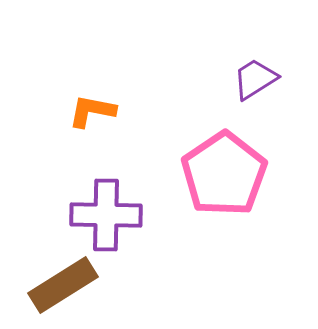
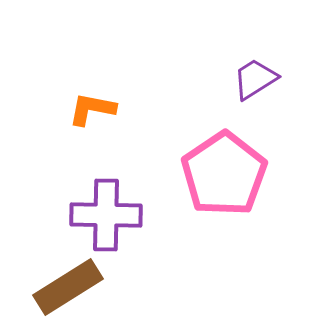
orange L-shape: moved 2 px up
brown rectangle: moved 5 px right, 2 px down
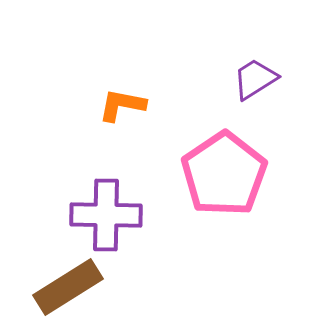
orange L-shape: moved 30 px right, 4 px up
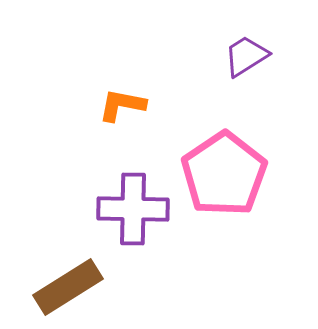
purple trapezoid: moved 9 px left, 23 px up
purple cross: moved 27 px right, 6 px up
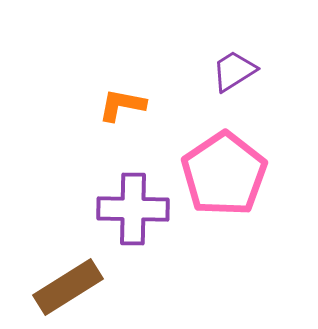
purple trapezoid: moved 12 px left, 15 px down
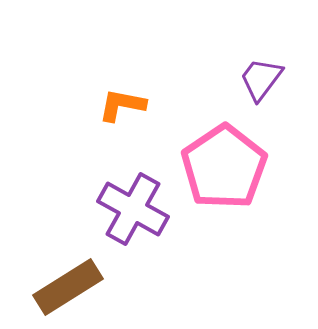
purple trapezoid: moved 27 px right, 8 px down; rotated 21 degrees counterclockwise
pink pentagon: moved 7 px up
purple cross: rotated 28 degrees clockwise
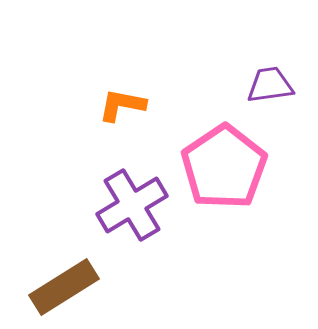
purple trapezoid: moved 9 px right, 6 px down; rotated 45 degrees clockwise
purple cross: moved 1 px left, 4 px up; rotated 30 degrees clockwise
brown rectangle: moved 4 px left
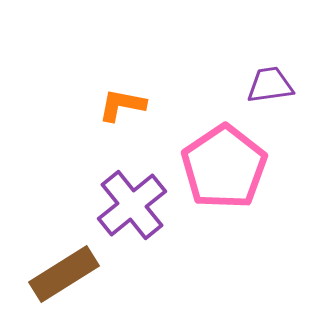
purple cross: rotated 8 degrees counterclockwise
brown rectangle: moved 13 px up
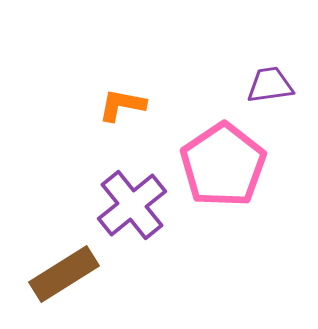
pink pentagon: moved 1 px left, 2 px up
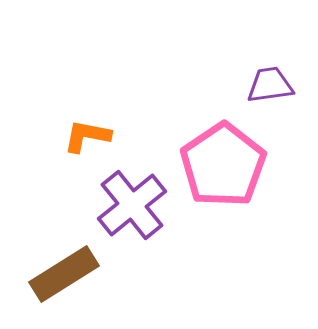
orange L-shape: moved 35 px left, 31 px down
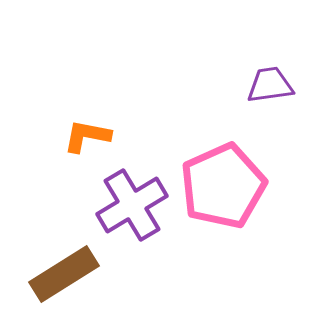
pink pentagon: moved 21 px down; rotated 10 degrees clockwise
purple cross: rotated 8 degrees clockwise
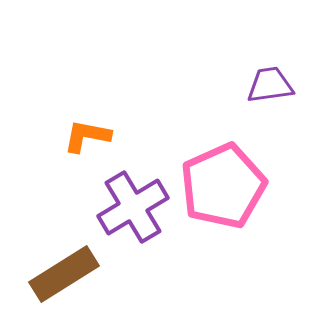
purple cross: moved 1 px right, 2 px down
